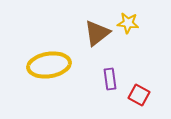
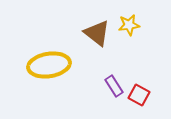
yellow star: moved 1 px right, 2 px down; rotated 15 degrees counterclockwise
brown triangle: rotated 44 degrees counterclockwise
purple rectangle: moved 4 px right, 7 px down; rotated 25 degrees counterclockwise
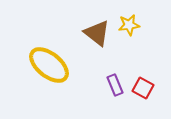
yellow ellipse: rotated 48 degrees clockwise
purple rectangle: moved 1 px right, 1 px up; rotated 10 degrees clockwise
red square: moved 4 px right, 7 px up
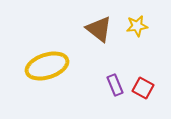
yellow star: moved 8 px right, 1 px down
brown triangle: moved 2 px right, 4 px up
yellow ellipse: moved 2 px left, 1 px down; rotated 57 degrees counterclockwise
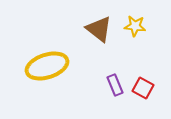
yellow star: moved 2 px left; rotated 15 degrees clockwise
